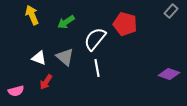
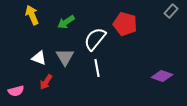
gray triangle: rotated 18 degrees clockwise
purple diamond: moved 7 px left, 2 px down
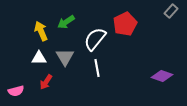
yellow arrow: moved 9 px right, 16 px down
red pentagon: rotated 30 degrees clockwise
white triangle: rotated 21 degrees counterclockwise
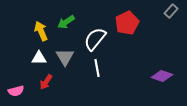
red pentagon: moved 2 px right, 1 px up
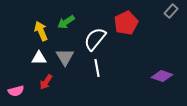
red pentagon: moved 1 px left
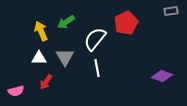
gray rectangle: rotated 40 degrees clockwise
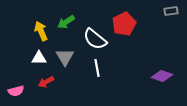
red pentagon: moved 2 px left, 1 px down
white semicircle: rotated 90 degrees counterclockwise
red arrow: rotated 28 degrees clockwise
